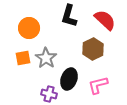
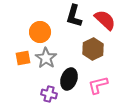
black L-shape: moved 5 px right
orange circle: moved 11 px right, 4 px down
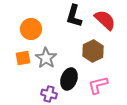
orange circle: moved 9 px left, 3 px up
brown hexagon: moved 2 px down
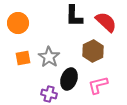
black L-shape: rotated 15 degrees counterclockwise
red semicircle: moved 1 px right, 2 px down
orange circle: moved 13 px left, 6 px up
gray star: moved 3 px right, 1 px up
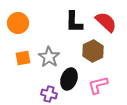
black L-shape: moved 6 px down
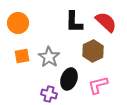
orange square: moved 1 px left, 2 px up
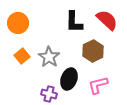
red semicircle: moved 1 px right, 2 px up
orange square: rotated 28 degrees counterclockwise
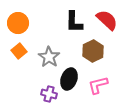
orange square: moved 3 px left, 5 px up
